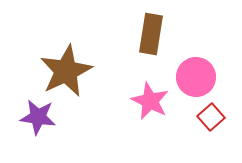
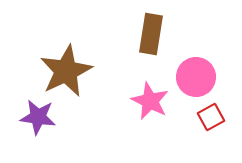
red square: rotated 12 degrees clockwise
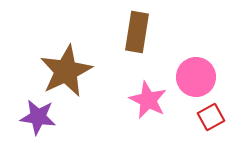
brown rectangle: moved 14 px left, 2 px up
pink star: moved 2 px left, 1 px up
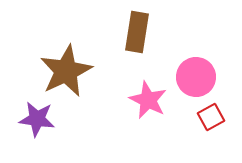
purple star: moved 1 px left, 2 px down
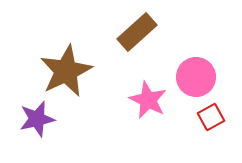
brown rectangle: rotated 39 degrees clockwise
purple star: rotated 21 degrees counterclockwise
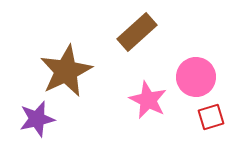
red square: rotated 12 degrees clockwise
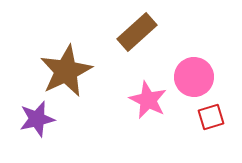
pink circle: moved 2 px left
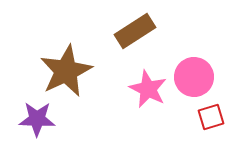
brown rectangle: moved 2 px left, 1 px up; rotated 9 degrees clockwise
pink star: moved 11 px up
purple star: rotated 15 degrees clockwise
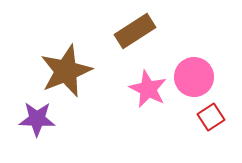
brown star: rotated 4 degrees clockwise
red square: rotated 16 degrees counterclockwise
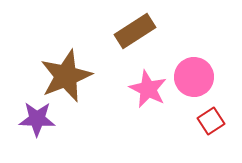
brown star: moved 5 px down
red square: moved 4 px down
